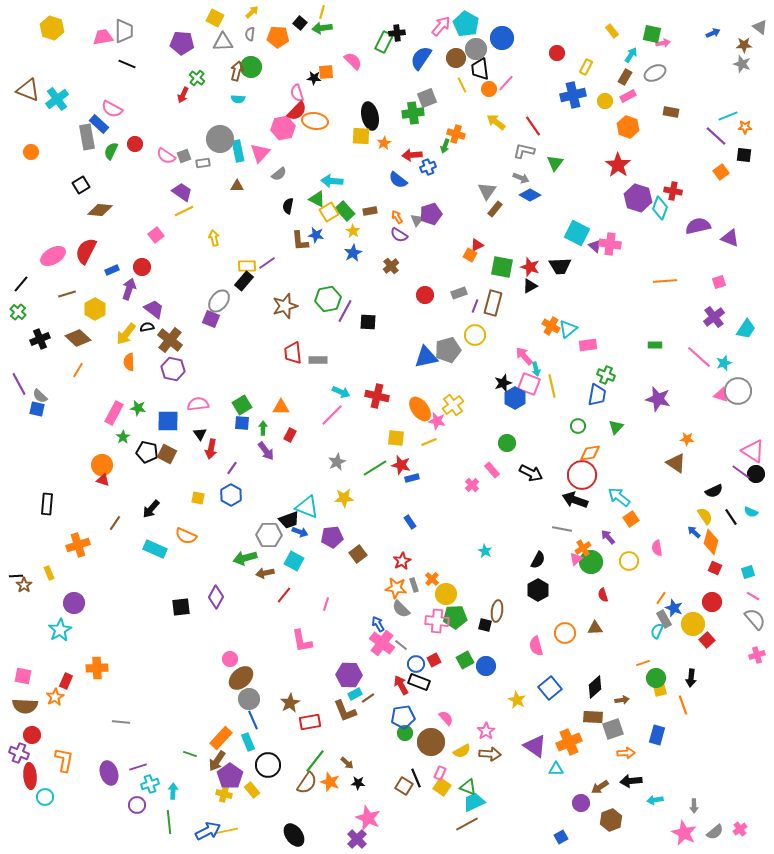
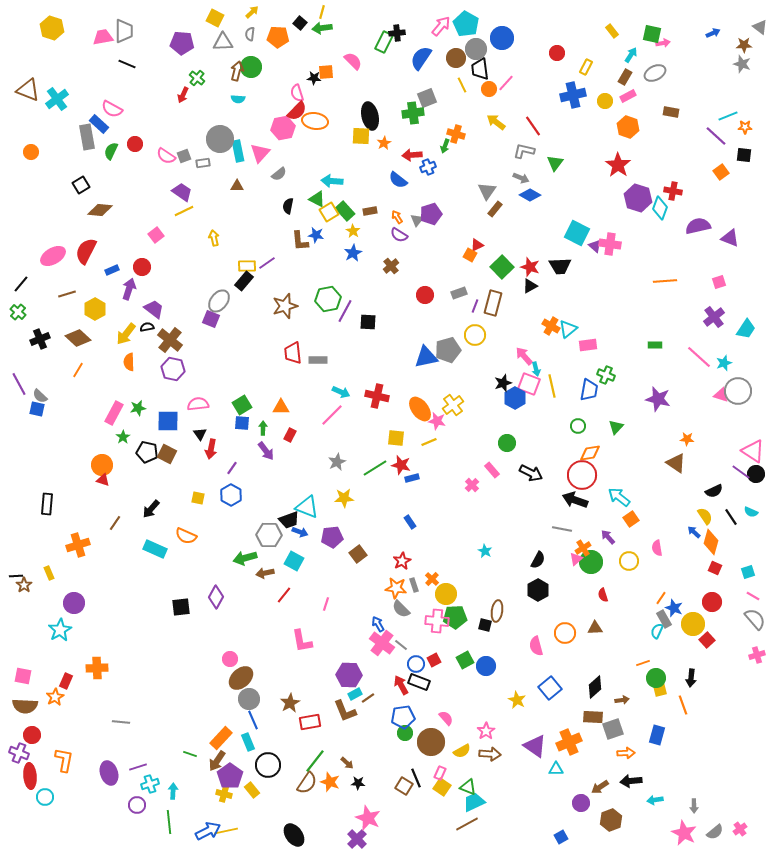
green square at (502, 267): rotated 35 degrees clockwise
blue trapezoid at (597, 395): moved 8 px left, 5 px up
green star at (138, 408): rotated 21 degrees counterclockwise
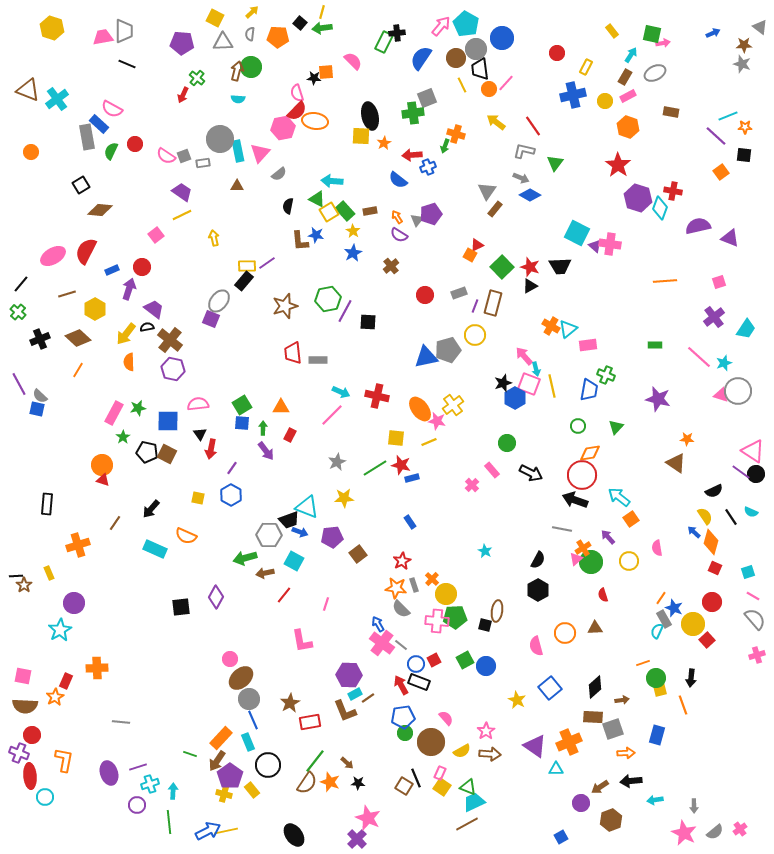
yellow line at (184, 211): moved 2 px left, 4 px down
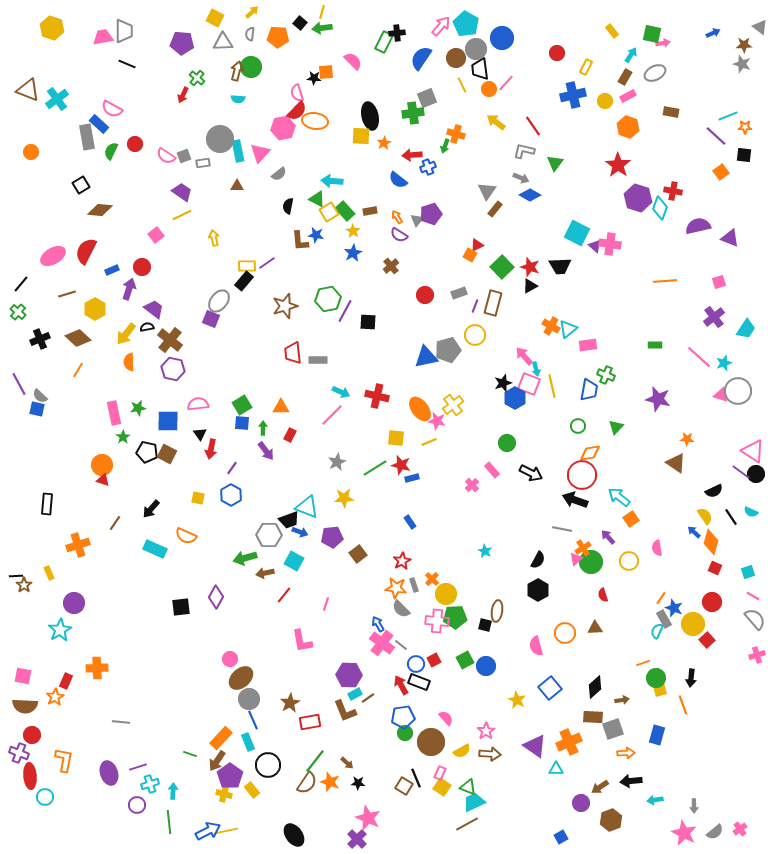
pink rectangle at (114, 413): rotated 40 degrees counterclockwise
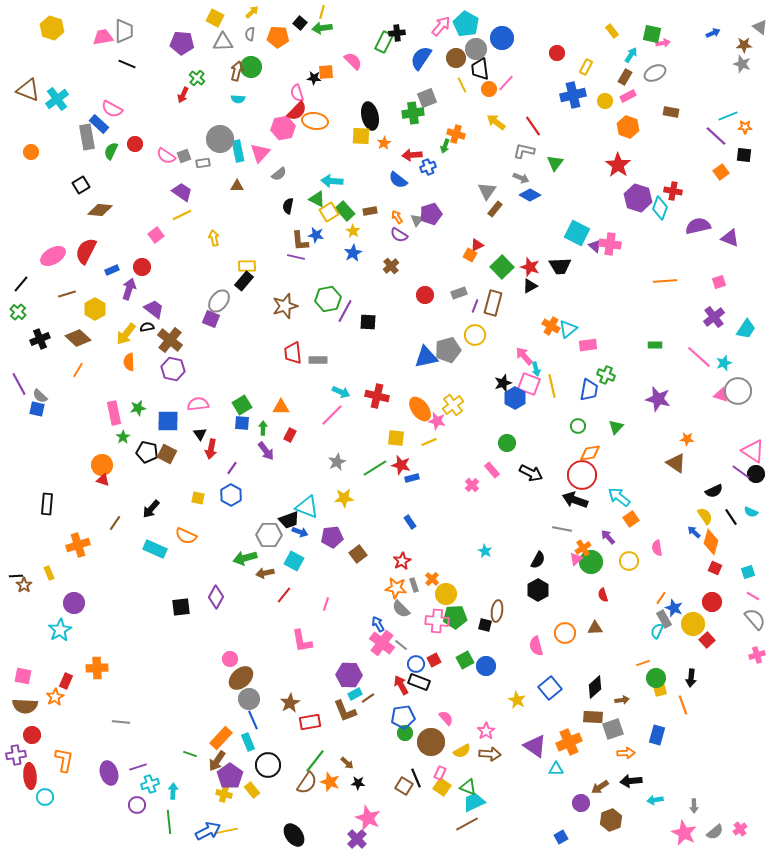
purple line at (267, 263): moved 29 px right, 6 px up; rotated 48 degrees clockwise
purple cross at (19, 753): moved 3 px left, 2 px down; rotated 30 degrees counterclockwise
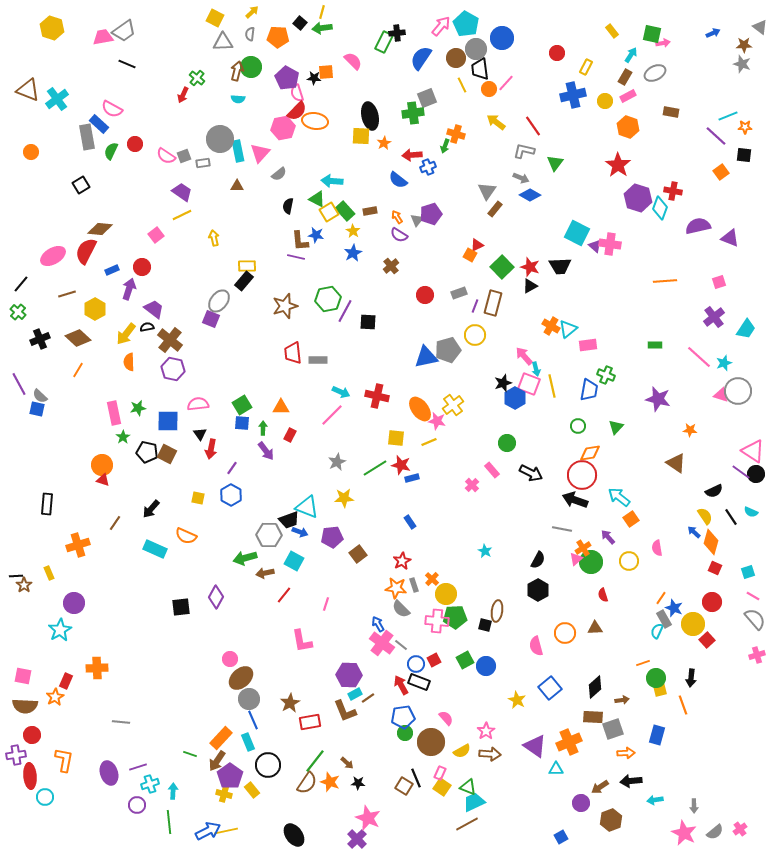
gray trapezoid at (124, 31): rotated 55 degrees clockwise
purple pentagon at (182, 43): moved 105 px right, 35 px down; rotated 25 degrees clockwise
brown diamond at (100, 210): moved 19 px down
orange star at (687, 439): moved 3 px right, 9 px up
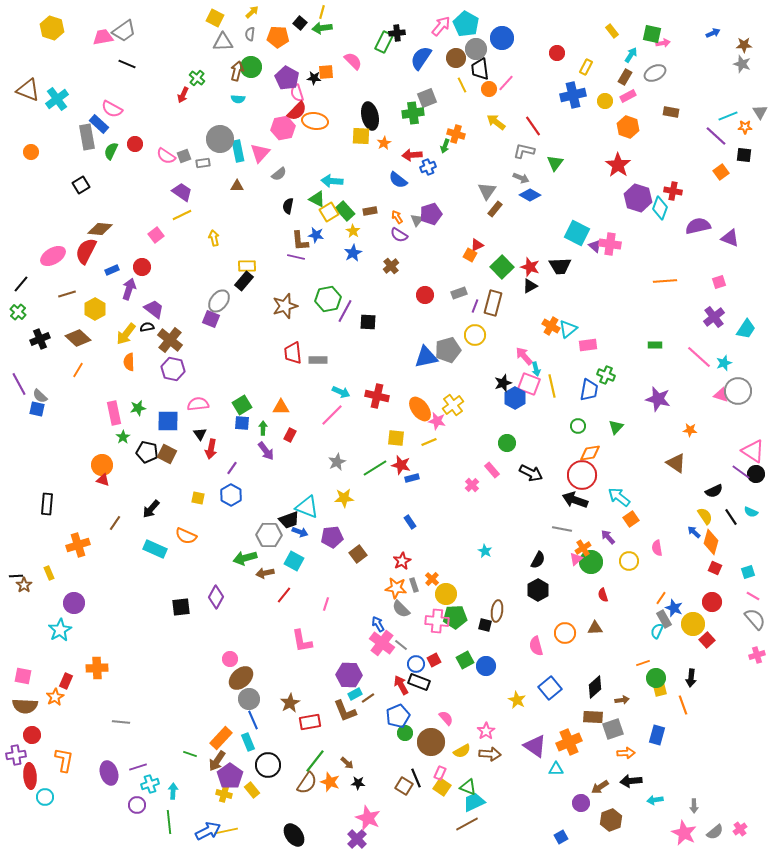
gray triangle at (760, 27): moved 85 px down; rotated 21 degrees clockwise
blue pentagon at (403, 717): moved 5 px left, 1 px up; rotated 15 degrees counterclockwise
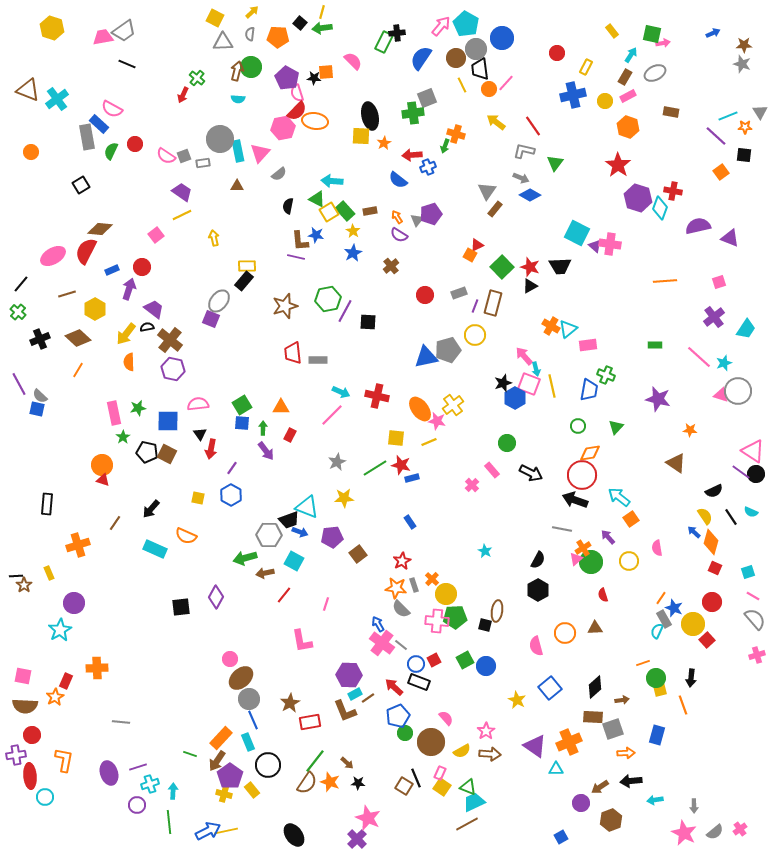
red arrow at (401, 685): moved 7 px left, 2 px down; rotated 18 degrees counterclockwise
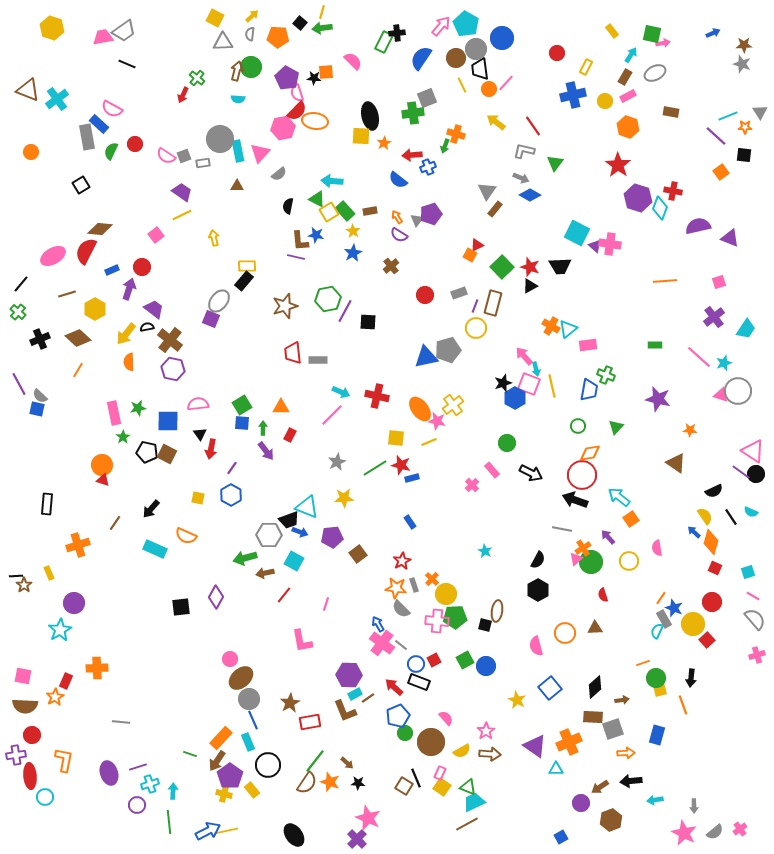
yellow arrow at (252, 12): moved 4 px down
yellow circle at (475, 335): moved 1 px right, 7 px up
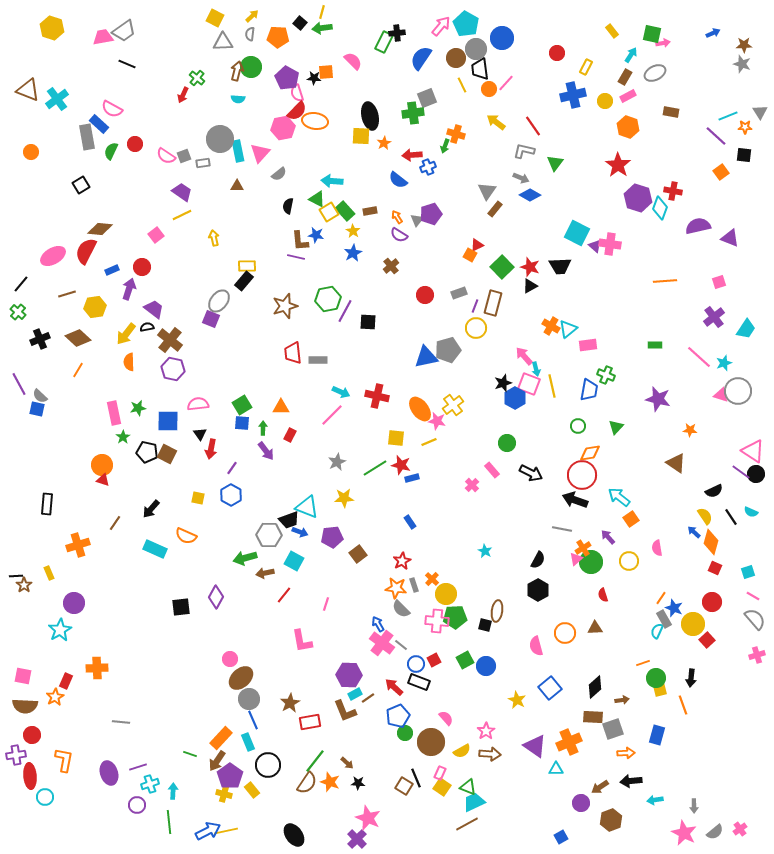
yellow hexagon at (95, 309): moved 2 px up; rotated 20 degrees clockwise
